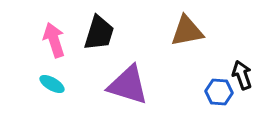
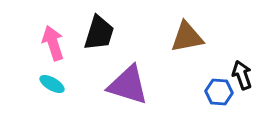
brown triangle: moved 6 px down
pink arrow: moved 1 px left, 3 px down
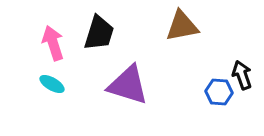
brown triangle: moved 5 px left, 11 px up
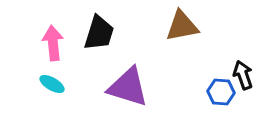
pink arrow: rotated 12 degrees clockwise
black arrow: moved 1 px right
purple triangle: moved 2 px down
blue hexagon: moved 2 px right
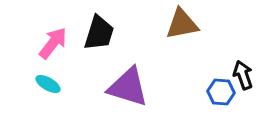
brown triangle: moved 2 px up
pink arrow: rotated 44 degrees clockwise
cyan ellipse: moved 4 px left
